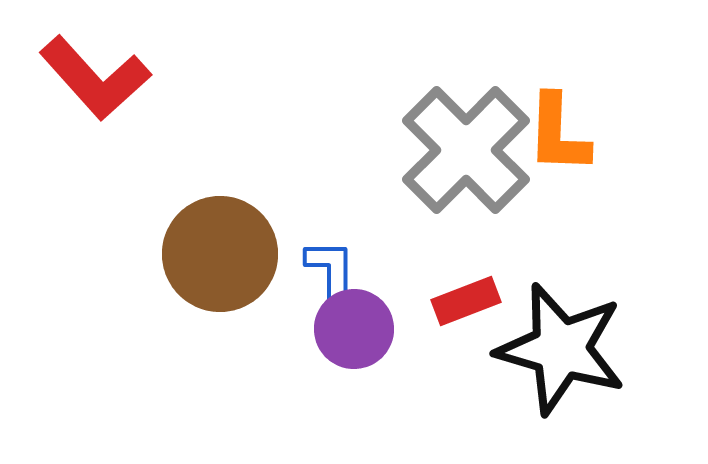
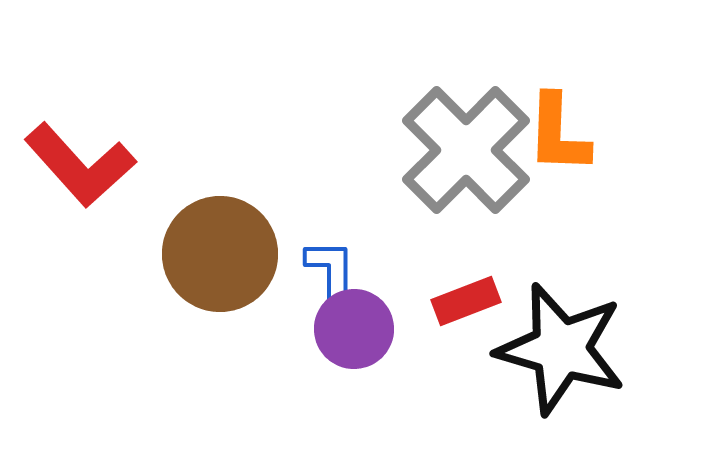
red L-shape: moved 15 px left, 87 px down
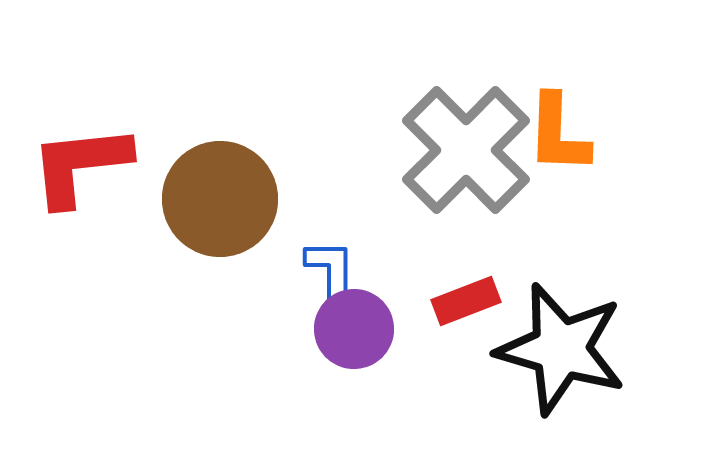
red L-shape: rotated 126 degrees clockwise
brown circle: moved 55 px up
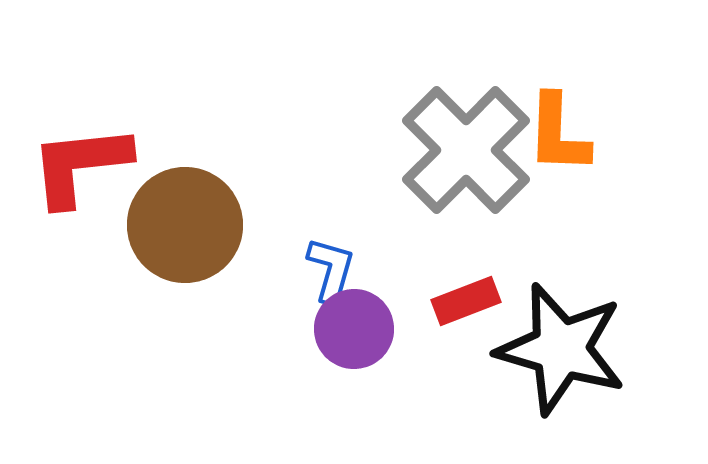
brown circle: moved 35 px left, 26 px down
blue L-shape: rotated 16 degrees clockwise
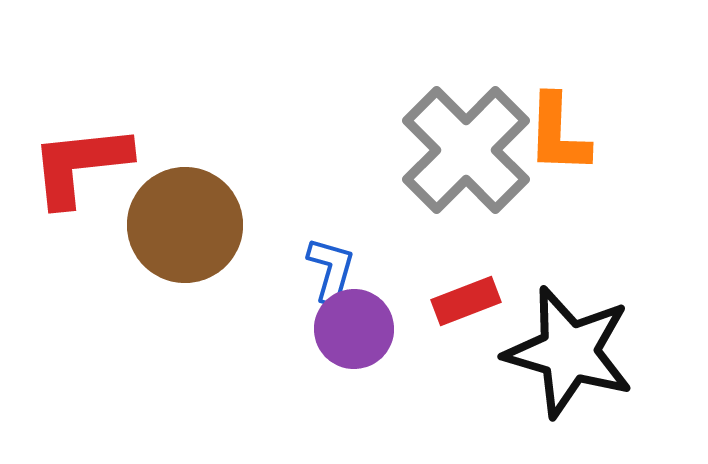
black star: moved 8 px right, 3 px down
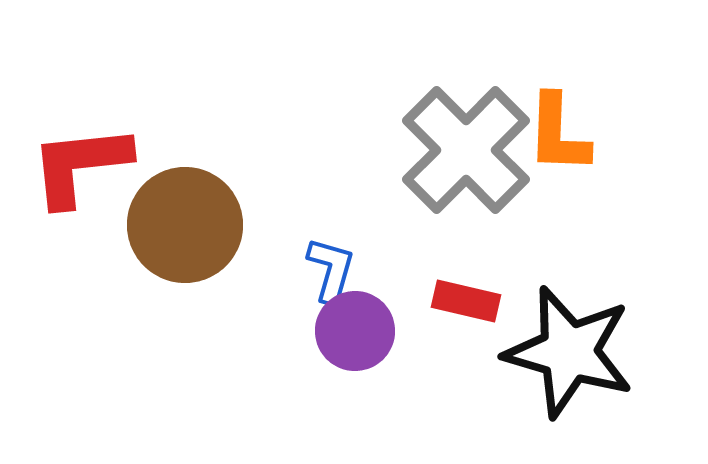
red rectangle: rotated 34 degrees clockwise
purple circle: moved 1 px right, 2 px down
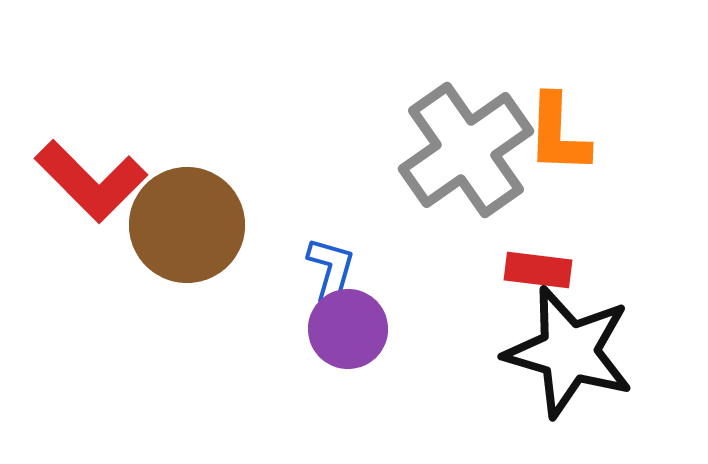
gray cross: rotated 10 degrees clockwise
red L-shape: moved 11 px right, 16 px down; rotated 129 degrees counterclockwise
brown circle: moved 2 px right
red rectangle: moved 72 px right, 31 px up; rotated 6 degrees counterclockwise
purple circle: moved 7 px left, 2 px up
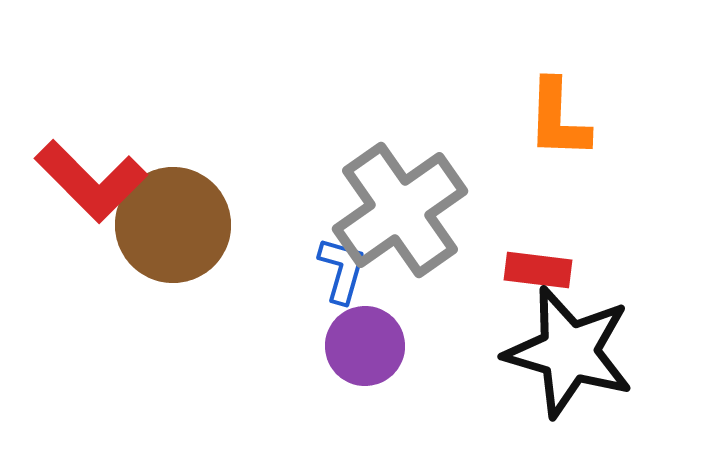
orange L-shape: moved 15 px up
gray cross: moved 66 px left, 60 px down
brown circle: moved 14 px left
blue L-shape: moved 11 px right
purple circle: moved 17 px right, 17 px down
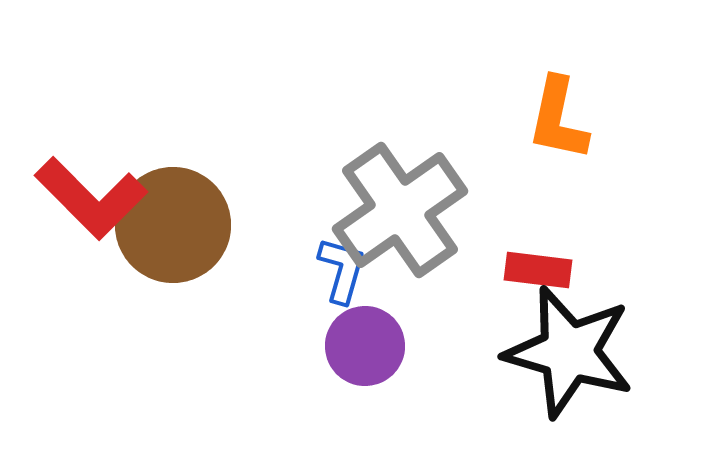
orange L-shape: rotated 10 degrees clockwise
red L-shape: moved 17 px down
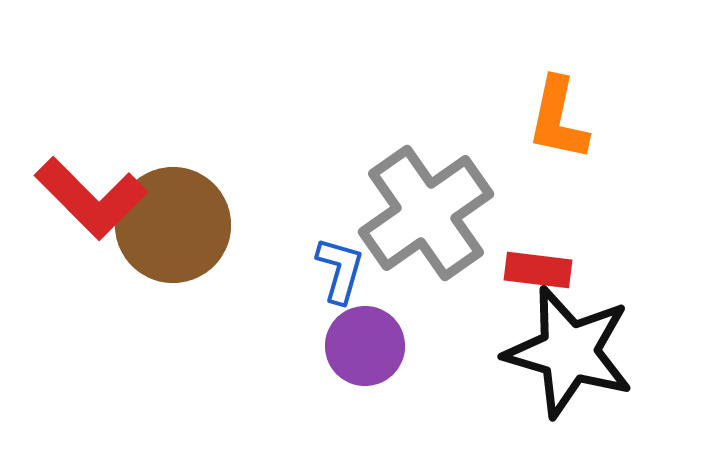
gray cross: moved 26 px right, 3 px down
blue L-shape: moved 2 px left
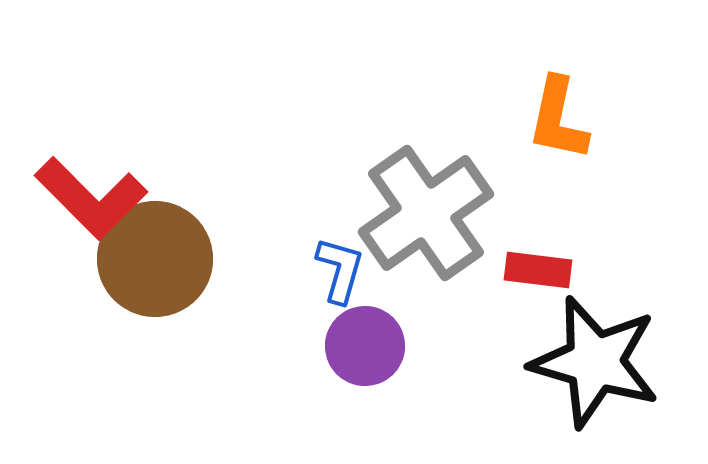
brown circle: moved 18 px left, 34 px down
black star: moved 26 px right, 10 px down
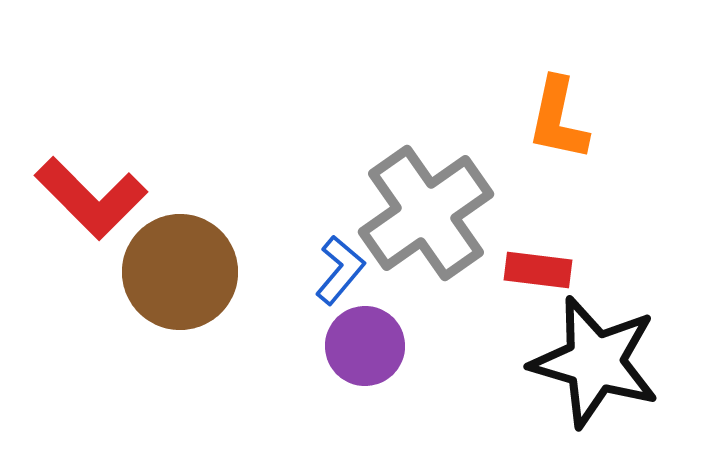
brown circle: moved 25 px right, 13 px down
blue L-shape: rotated 24 degrees clockwise
